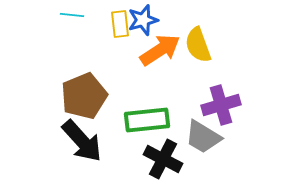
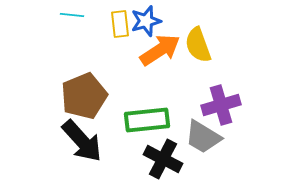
blue star: moved 3 px right, 1 px down
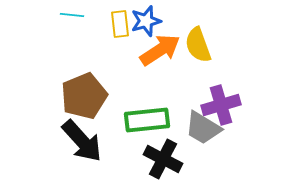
gray trapezoid: moved 9 px up
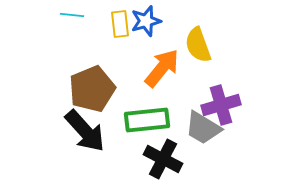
orange arrow: moved 2 px right, 18 px down; rotated 18 degrees counterclockwise
brown pentagon: moved 8 px right, 7 px up
black arrow: moved 3 px right, 10 px up
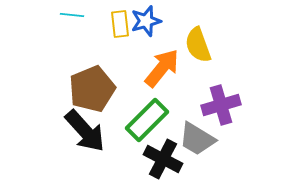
green rectangle: rotated 39 degrees counterclockwise
gray trapezoid: moved 6 px left, 11 px down
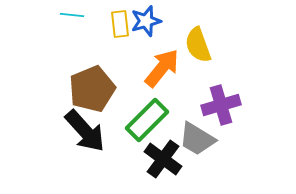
black cross: rotated 9 degrees clockwise
